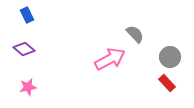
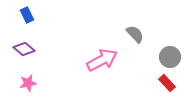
pink arrow: moved 8 px left, 1 px down
pink star: moved 4 px up
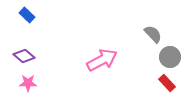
blue rectangle: rotated 21 degrees counterclockwise
gray semicircle: moved 18 px right
purple diamond: moved 7 px down
pink star: rotated 12 degrees clockwise
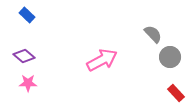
red rectangle: moved 9 px right, 10 px down
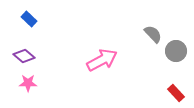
blue rectangle: moved 2 px right, 4 px down
gray circle: moved 6 px right, 6 px up
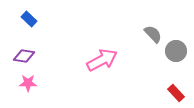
purple diamond: rotated 30 degrees counterclockwise
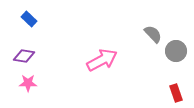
red rectangle: rotated 24 degrees clockwise
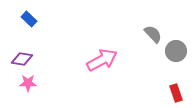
purple diamond: moved 2 px left, 3 px down
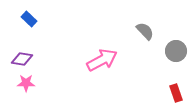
gray semicircle: moved 8 px left, 3 px up
pink star: moved 2 px left
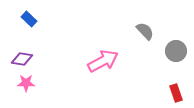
pink arrow: moved 1 px right, 1 px down
